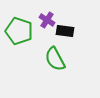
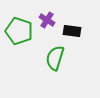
black rectangle: moved 7 px right
green semicircle: moved 1 px up; rotated 45 degrees clockwise
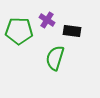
green pentagon: rotated 16 degrees counterclockwise
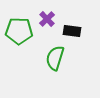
purple cross: moved 1 px up; rotated 14 degrees clockwise
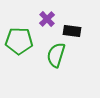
green pentagon: moved 10 px down
green semicircle: moved 1 px right, 3 px up
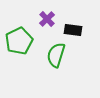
black rectangle: moved 1 px right, 1 px up
green pentagon: rotated 28 degrees counterclockwise
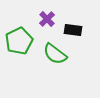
green semicircle: moved 1 px left, 1 px up; rotated 70 degrees counterclockwise
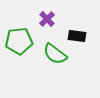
black rectangle: moved 4 px right, 6 px down
green pentagon: rotated 20 degrees clockwise
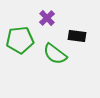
purple cross: moved 1 px up
green pentagon: moved 1 px right, 1 px up
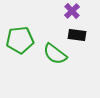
purple cross: moved 25 px right, 7 px up
black rectangle: moved 1 px up
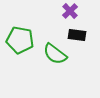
purple cross: moved 2 px left
green pentagon: rotated 16 degrees clockwise
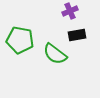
purple cross: rotated 21 degrees clockwise
black rectangle: rotated 18 degrees counterclockwise
